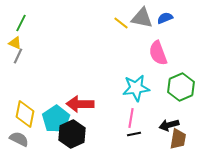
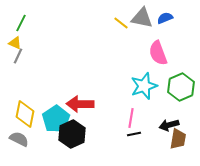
cyan star: moved 8 px right, 2 px up; rotated 12 degrees counterclockwise
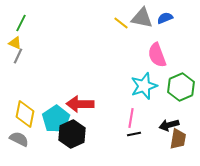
pink semicircle: moved 1 px left, 2 px down
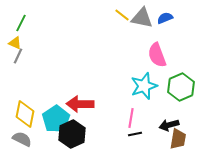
yellow line: moved 1 px right, 8 px up
black line: moved 1 px right
gray semicircle: moved 3 px right
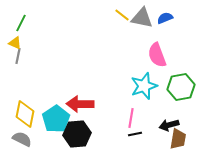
gray line: rotated 14 degrees counterclockwise
green hexagon: rotated 12 degrees clockwise
black hexagon: moved 5 px right; rotated 20 degrees clockwise
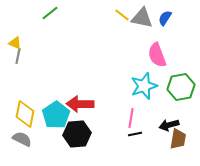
blue semicircle: rotated 35 degrees counterclockwise
green line: moved 29 px right, 10 px up; rotated 24 degrees clockwise
cyan pentagon: moved 4 px up
